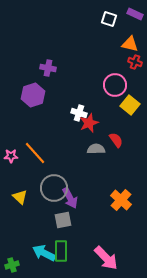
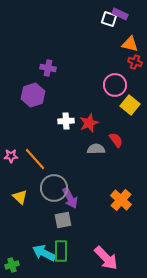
purple rectangle: moved 15 px left
white cross: moved 13 px left, 8 px down; rotated 21 degrees counterclockwise
orange line: moved 6 px down
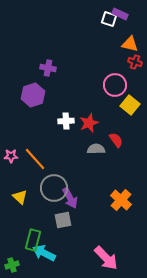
green rectangle: moved 28 px left, 11 px up; rotated 15 degrees clockwise
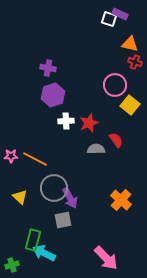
purple hexagon: moved 20 px right
orange line: rotated 20 degrees counterclockwise
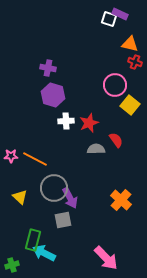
purple hexagon: rotated 25 degrees counterclockwise
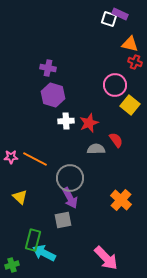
pink star: moved 1 px down
gray circle: moved 16 px right, 10 px up
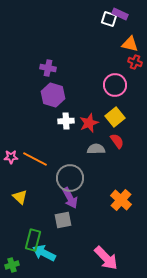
yellow square: moved 15 px left, 12 px down; rotated 12 degrees clockwise
red semicircle: moved 1 px right, 1 px down
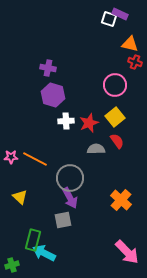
pink arrow: moved 21 px right, 6 px up
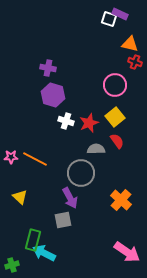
white cross: rotated 21 degrees clockwise
gray circle: moved 11 px right, 5 px up
pink arrow: rotated 12 degrees counterclockwise
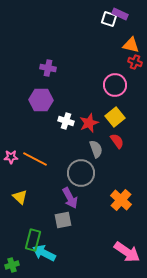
orange triangle: moved 1 px right, 1 px down
purple hexagon: moved 12 px left, 5 px down; rotated 15 degrees counterclockwise
gray semicircle: rotated 72 degrees clockwise
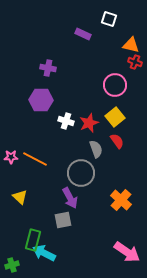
purple rectangle: moved 37 px left, 20 px down
